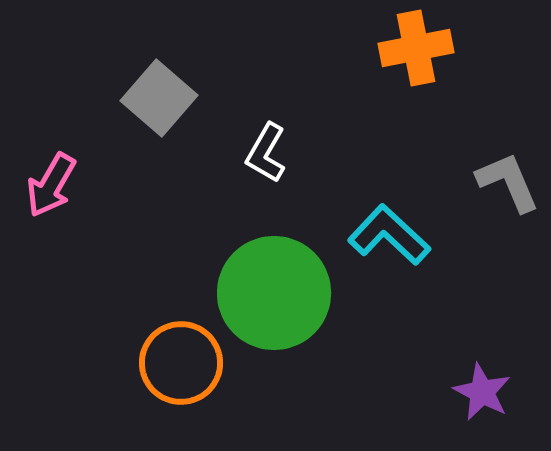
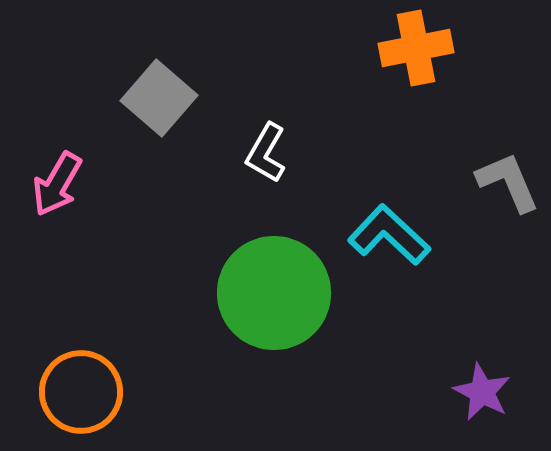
pink arrow: moved 6 px right, 1 px up
orange circle: moved 100 px left, 29 px down
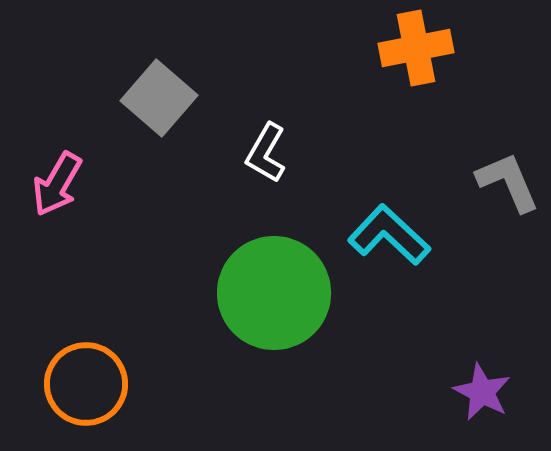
orange circle: moved 5 px right, 8 px up
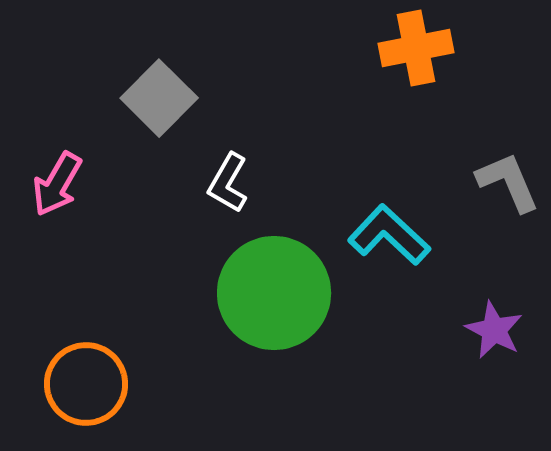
gray square: rotated 4 degrees clockwise
white L-shape: moved 38 px left, 30 px down
purple star: moved 12 px right, 62 px up
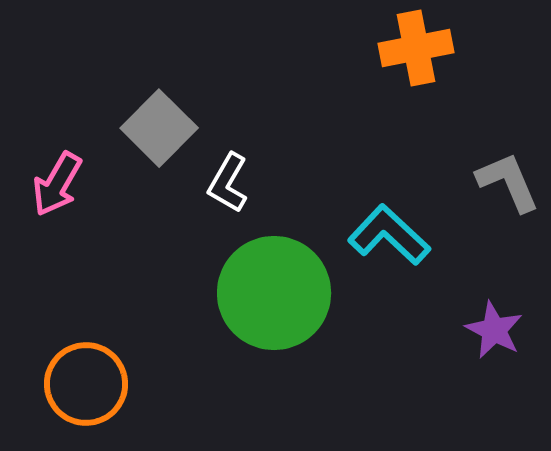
gray square: moved 30 px down
